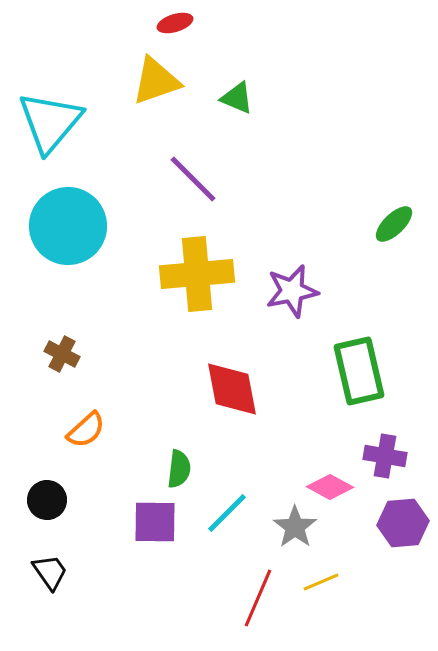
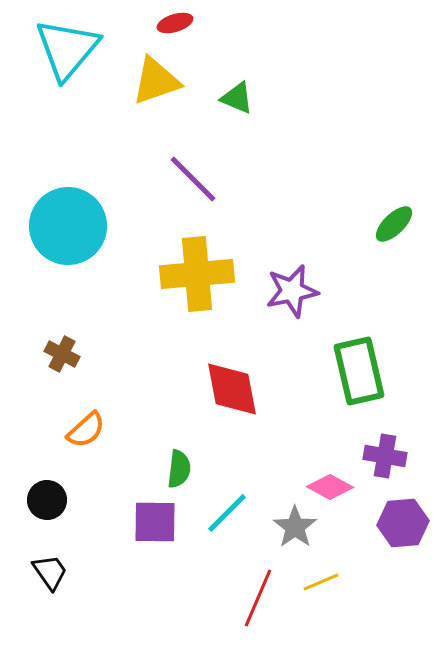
cyan triangle: moved 17 px right, 73 px up
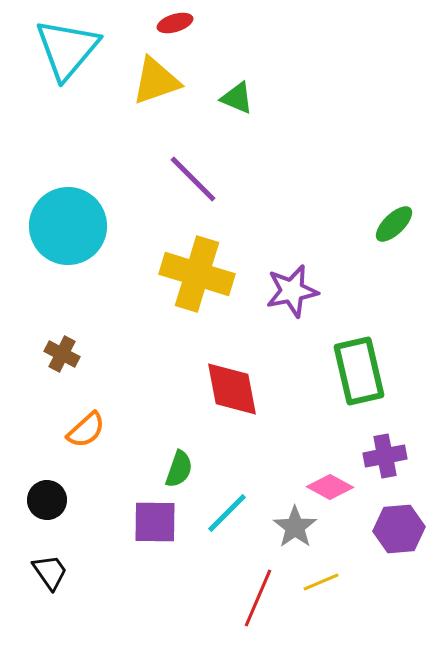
yellow cross: rotated 22 degrees clockwise
purple cross: rotated 21 degrees counterclockwise
green semicircle: rotated 12 degrees clockwise
purple hexagon: moved 4 px left, 6 px down
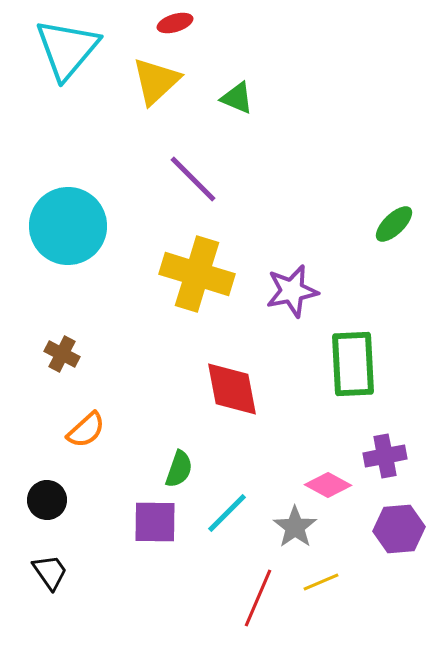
yellow triangle: rotated 24 degrees counterclockwise
green rectangle: moved 6 px left, 7 px up; rotated 10 degrees clockwise
pink diamond: moved 2 px left, 2 px up
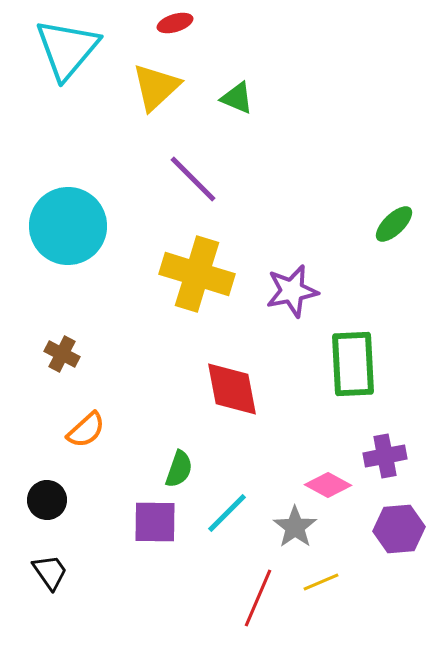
yellow triangle: moved 6 px down
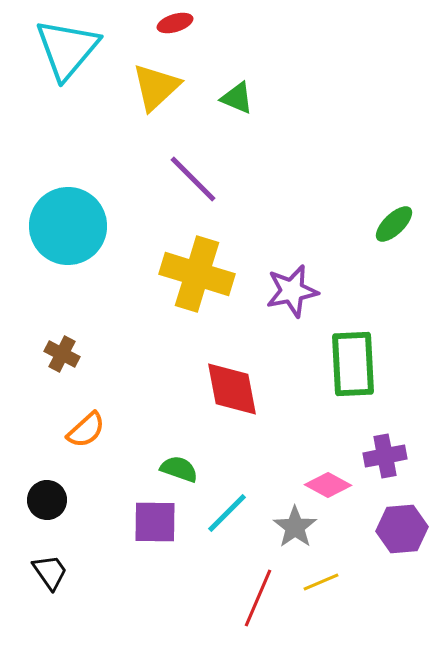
green semicircle: rotated 90 degrees counterclockwise
purple hexagon: moved 3 px right
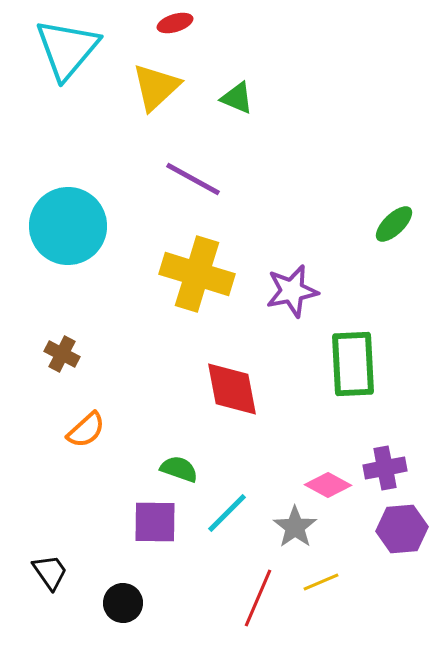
purple line: rotated 16 degrees counterclockwise
purple cross: moved 12 px down
black circle: moved 76 px right, 103 px down
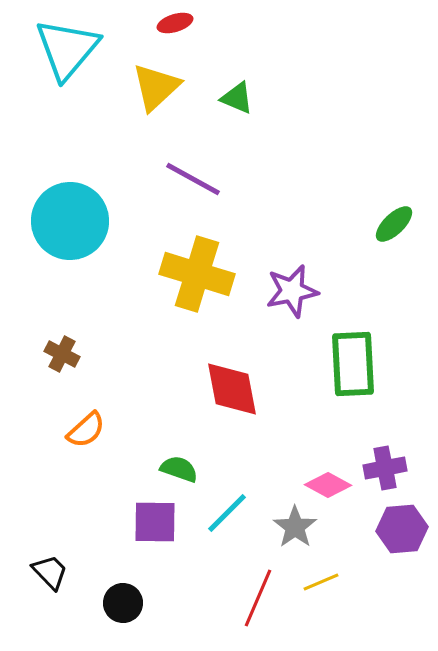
cyan circle: moved 2 px right, 5 px up
black trapezoid: rotated 9 degrees counterclockwise
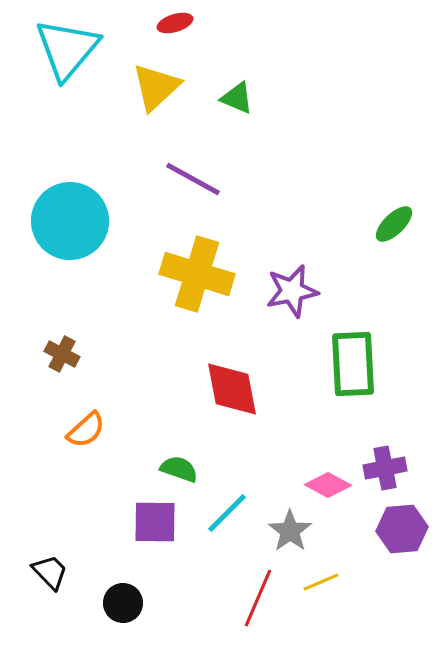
gray star: moved 5 px left, 4 px down
